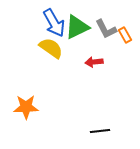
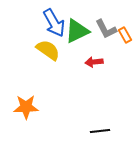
green triangle: moved 4 px down
yellow semicircle: moved 3 px left, 2 px down
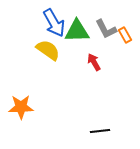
green triangle: rotated 24 degrees clockwise
red arrow: rotated 66 degrees clockwise
orange star: moved 5 px left
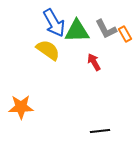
orange rectangle: moved 1 px up
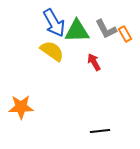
yellow semicircle: moved 4 px right, 1 px down
